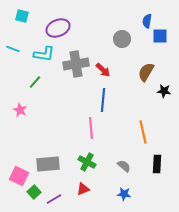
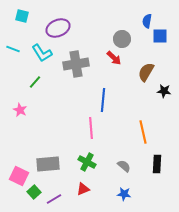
cyan L-shape: moved 2 px left, 1 px up; rotated 50 degrees clockwise
red arrow: moved 11 px right, 12 px up
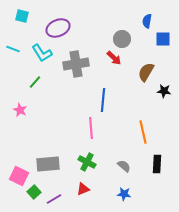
blue square: moved 3 px right, 3 px down
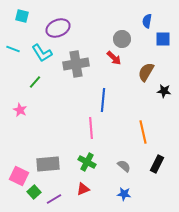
black rectangle: rotated 24 degrees clockwise
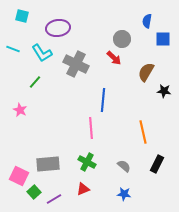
purple ellipse: rotated 15 degrees clockwise
gray cross: rotated 35 degrees clockwise
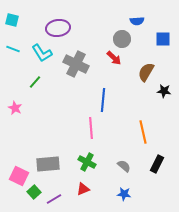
cyan square: moved 10 px left, 4 px down
blue semicircle: moved 10 px left; rotated 104 degrees counterclockwise
pink star: moved 5 px left, 2 px up
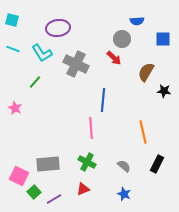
blue star: rotated 16 degrees clockwise
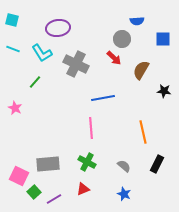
brown semicircle: moved 5 px left, 2 px up
blue line: moved 2 px up; rotated 75 degrees clockwise
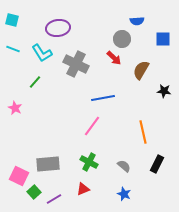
pink line: moved 1 px right, 2 px up; rotated 40 degrees clockwise
green cross: moved 2 px right
